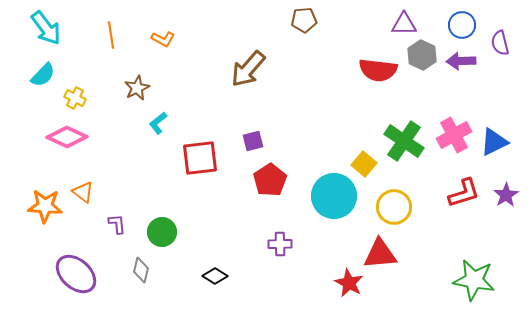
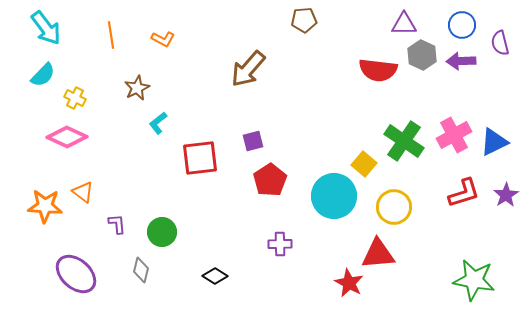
red triangle: moved 2 px left
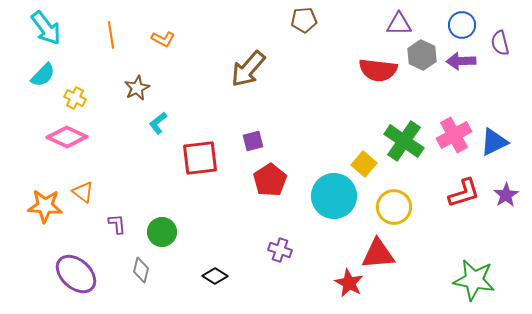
purple triangle: moved 5 px left
purple cross: moved 6 px down; rotated 20 degrees clockwise
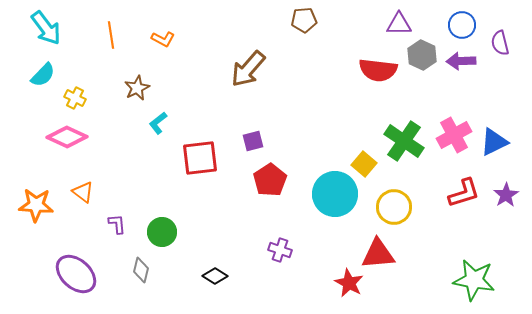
cyan circle: moved 1 px right, 2 px up
orange star: moved 9 px left, 1 px up
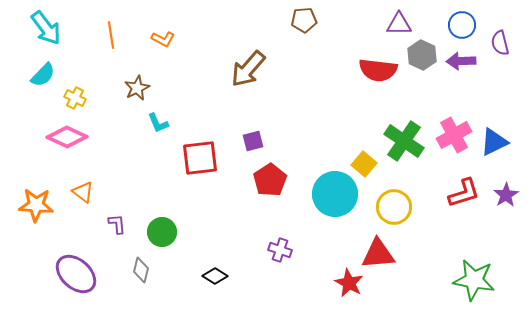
cyan L-shape: rotated 75 degrees counterclockwise
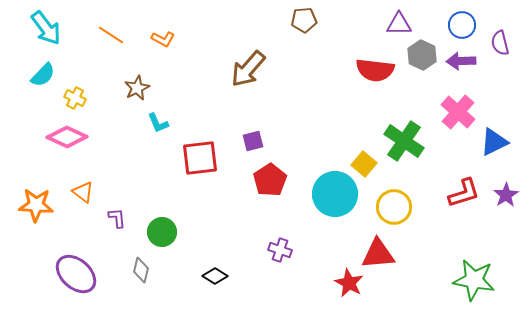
orange line: rotated 48 degrees counterclockwise
red semicircle: moved 3 px left
pink cross: moved 4 px right, 23 px up; rotated 20 degrees counterclockwise
purple L-shape: moved 6 px up
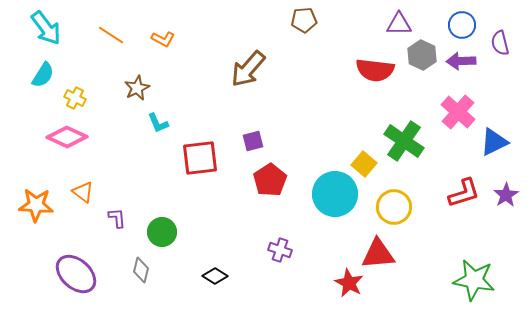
cyan semicircle: rotated 12 degrees counterclockwise
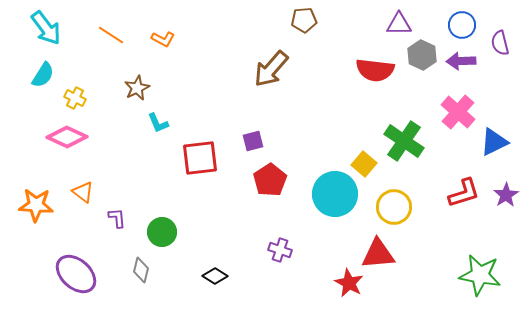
brown arrow: moved 23 px right
green star: moved 6 px right, 5 px up
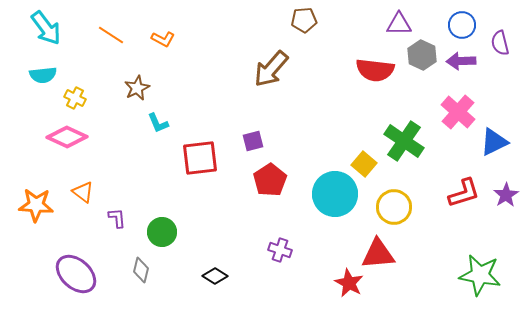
cyan semicircle: rotated 52 degrees clockwise
